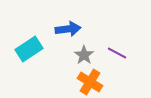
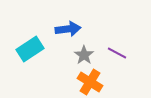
cyan rectangle: moved 1 px right
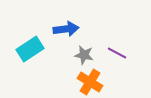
blue arrow: moved 2 px left
gray star: rotated 24 degrees counterclockwise
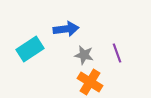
purple line: rotated 42 degrees clockwise
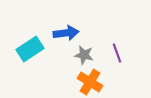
blue arrow: moved 4 px down
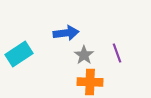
cyan rectangle: moved 11 px left, 5 px down
gray star: rotated 24 degrees clockwise
orange cross: rotated 30 degrees counterclockwise
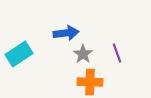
gray star: moved 1 px left, 1 px up
